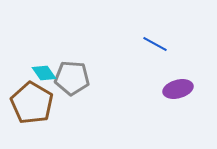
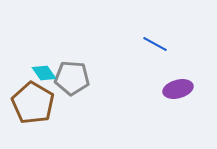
brown pentagon: moved 1 px right
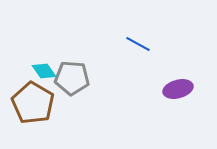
blue line: moved 17 px left
cyan diamond: moved 2 px up
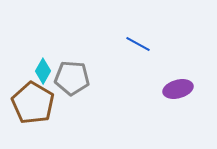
cyan diamond: moved 1 px left; rotated 65 degrees clockwise
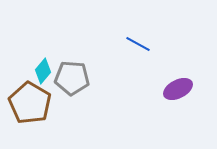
cyan diamond: rotated 10 degrees clockwise
purple ellipse: rotated 12 degrees counterclockwise
brown pentagon: moved 3 px left
